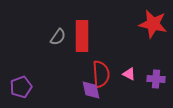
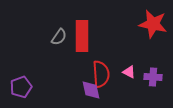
gray semicircle: moved 1 px right
pink triangle: moved 2 px up
purple cross: moved 3 px left, 2 px up
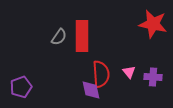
pink triangle: rotated 24 degrees clockwise
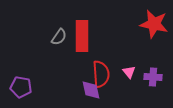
red star: moved 1 px right
purple pentagon: rotated 30 degrees clockwise
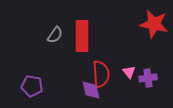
gray semicircle: moved 4 px left, 2 px up
purple cross: moved 5 px left, 1 px down; rotated 12 degrees counterclockwise
purple pentagon: moved 11 px right, 1 px up
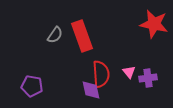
red rectangle: rotated 20 degrees counterclockwise
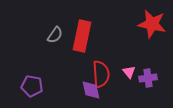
red star: moved 2 px left
red rectangle: rotated 32 degrees clockwise
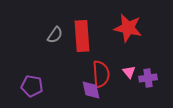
red star: moved 24 px left, 4 px down
red rectangle: rotated 16 degrees counterclockwise
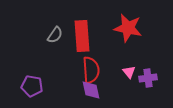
red semicircle: moved 10 px left, 4 px up
